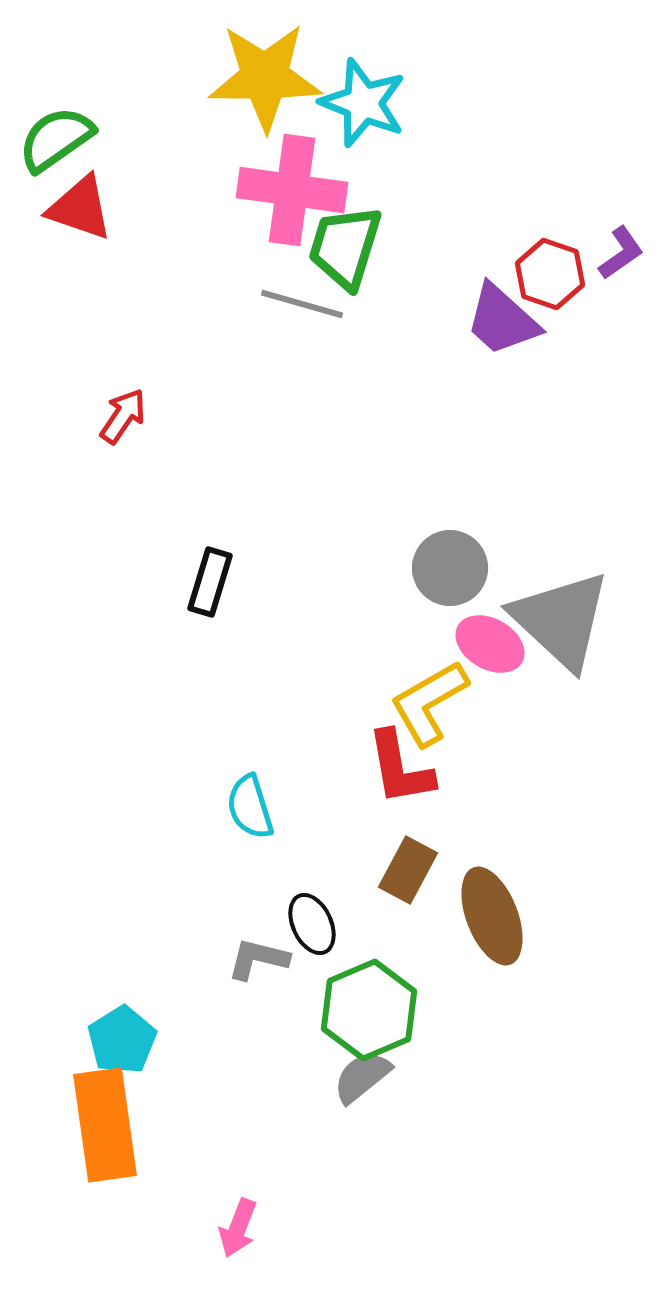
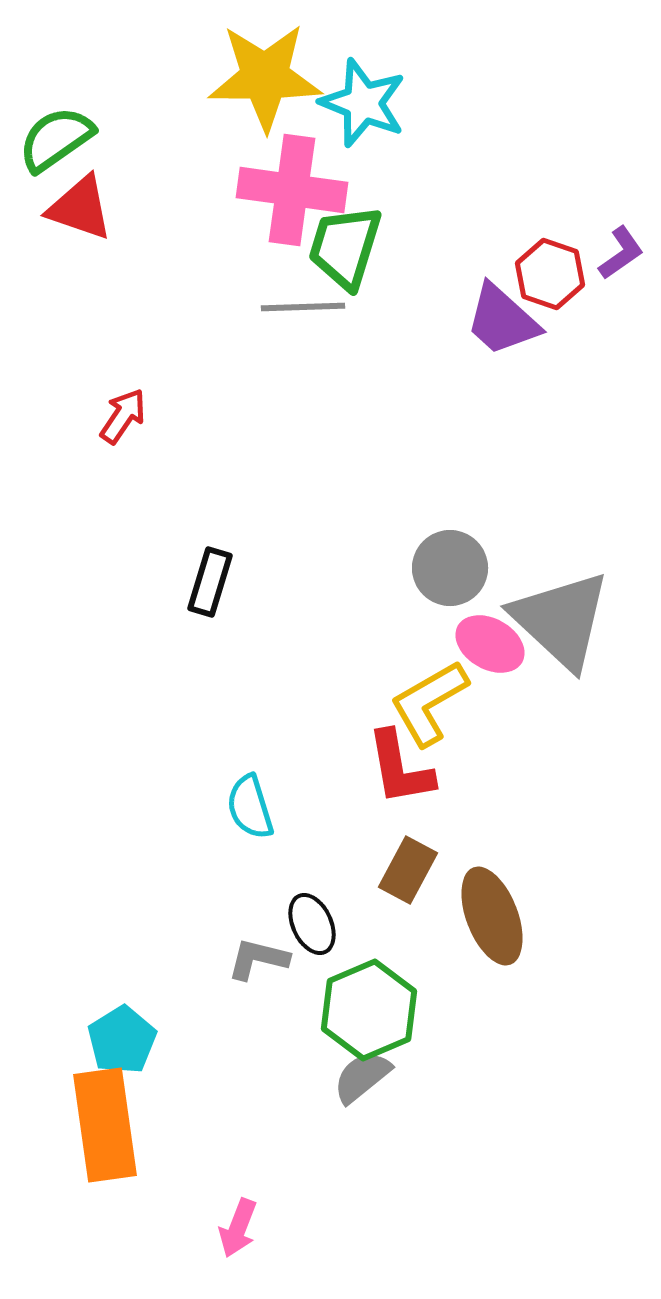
gray line: moved 1 px right, 3 px down; rotated 18 degrees counterclockwise
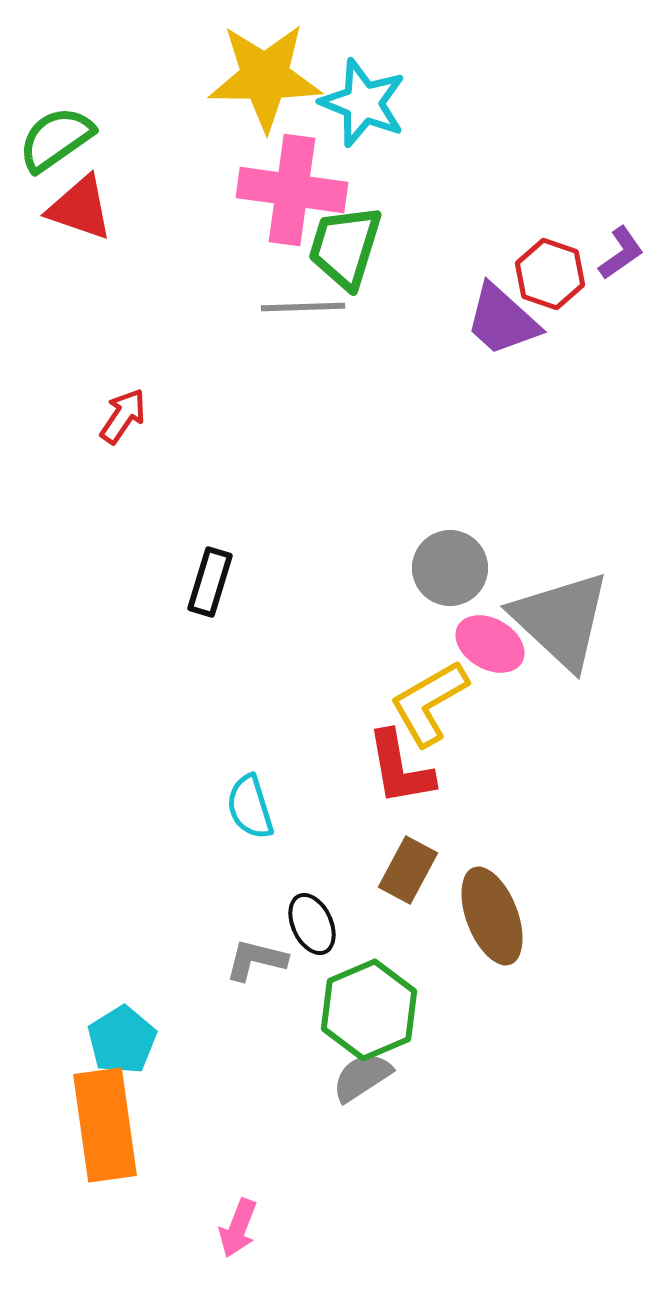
gray L-shape: moved 2 px left, 1 px down
gray semicircle: rotated 6 degrees clockwise
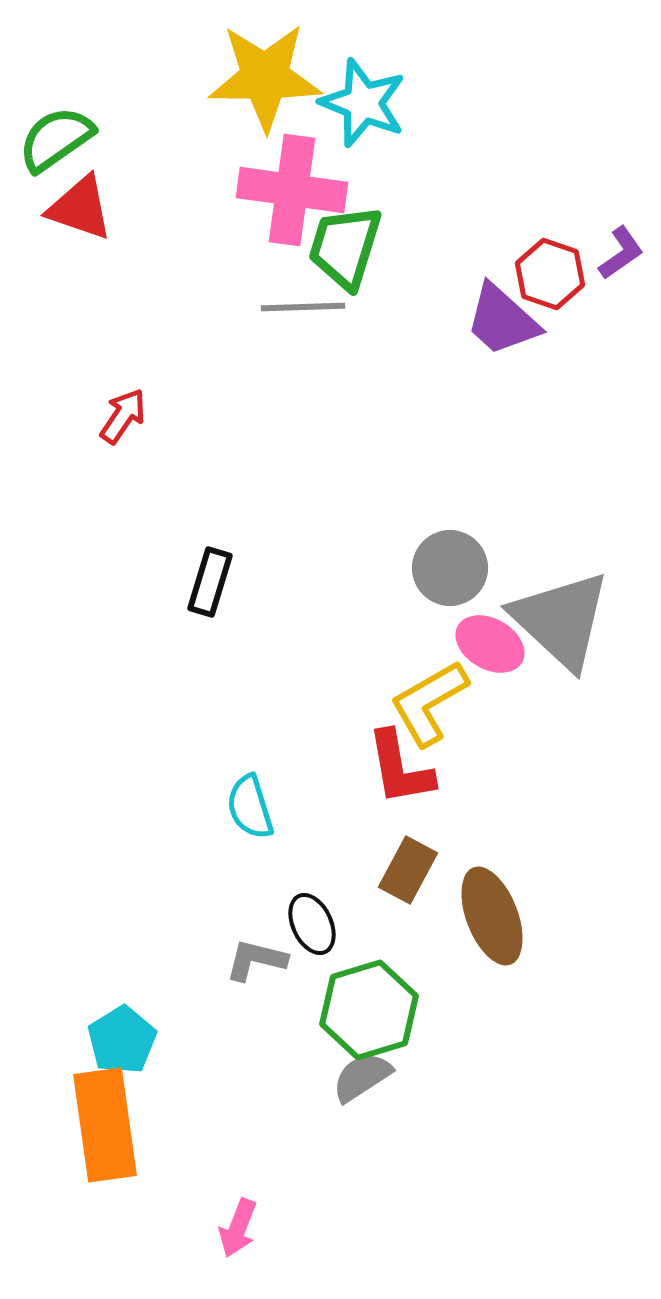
green hexagon: rotated 6 degrees clockwise
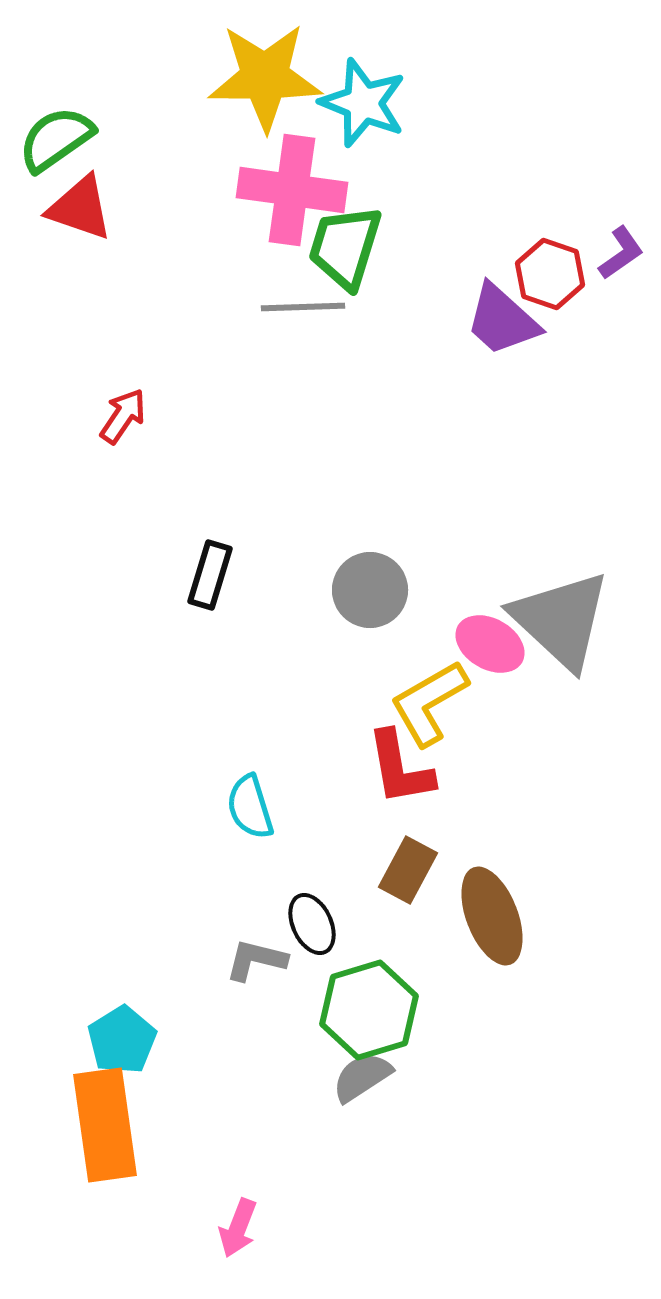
gray circle: moved 80 px left, 22 px down
black rectangle: moved 7 px up
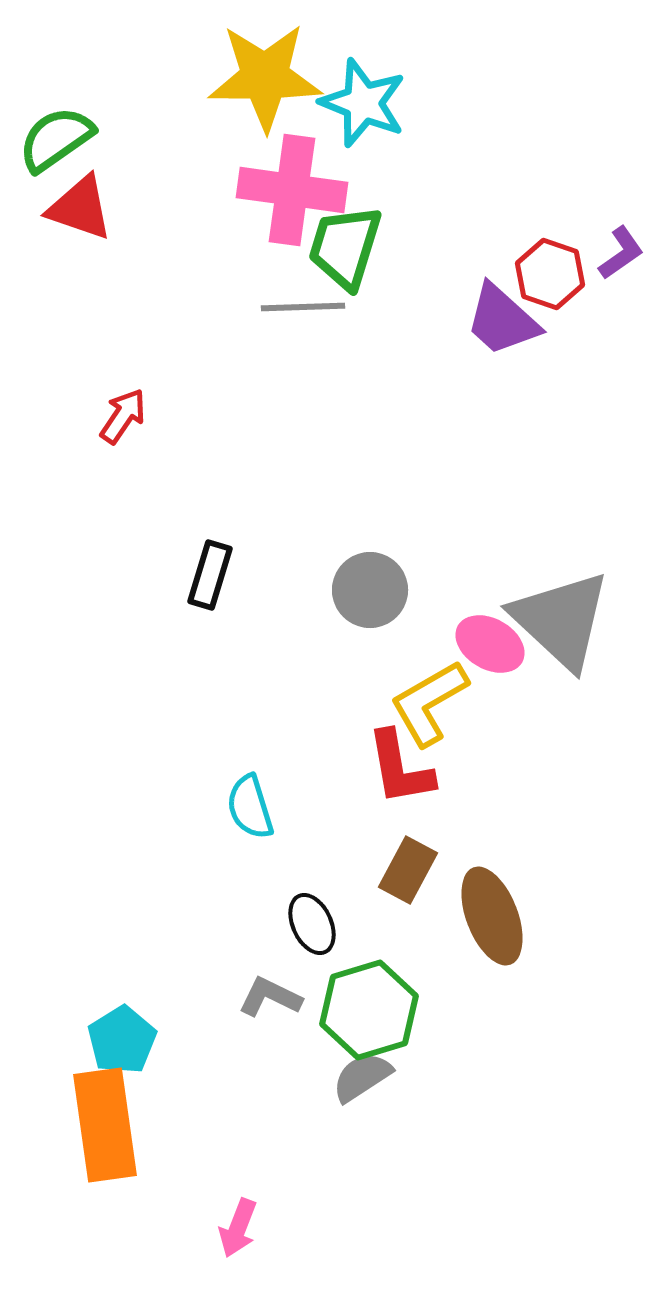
gray L-shape: moved 14 px right, 37 px down; rotated 12 degrees clockwise
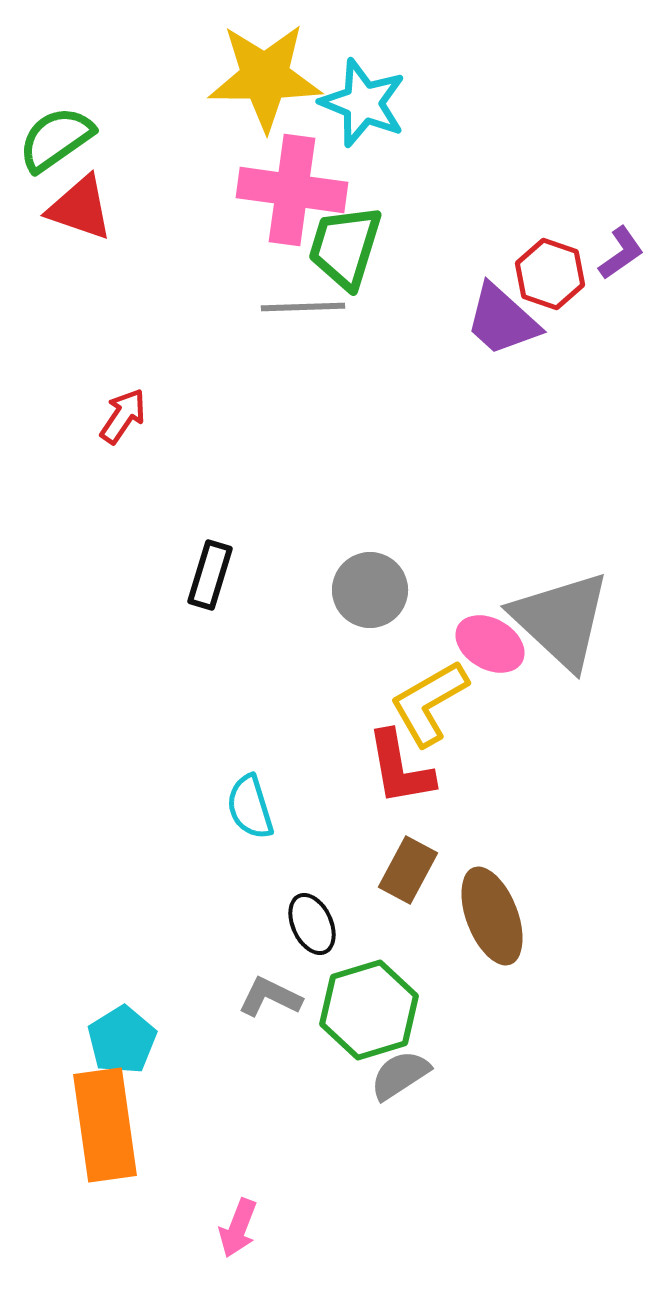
gray semicircle: moved 38 px right, 2 px up
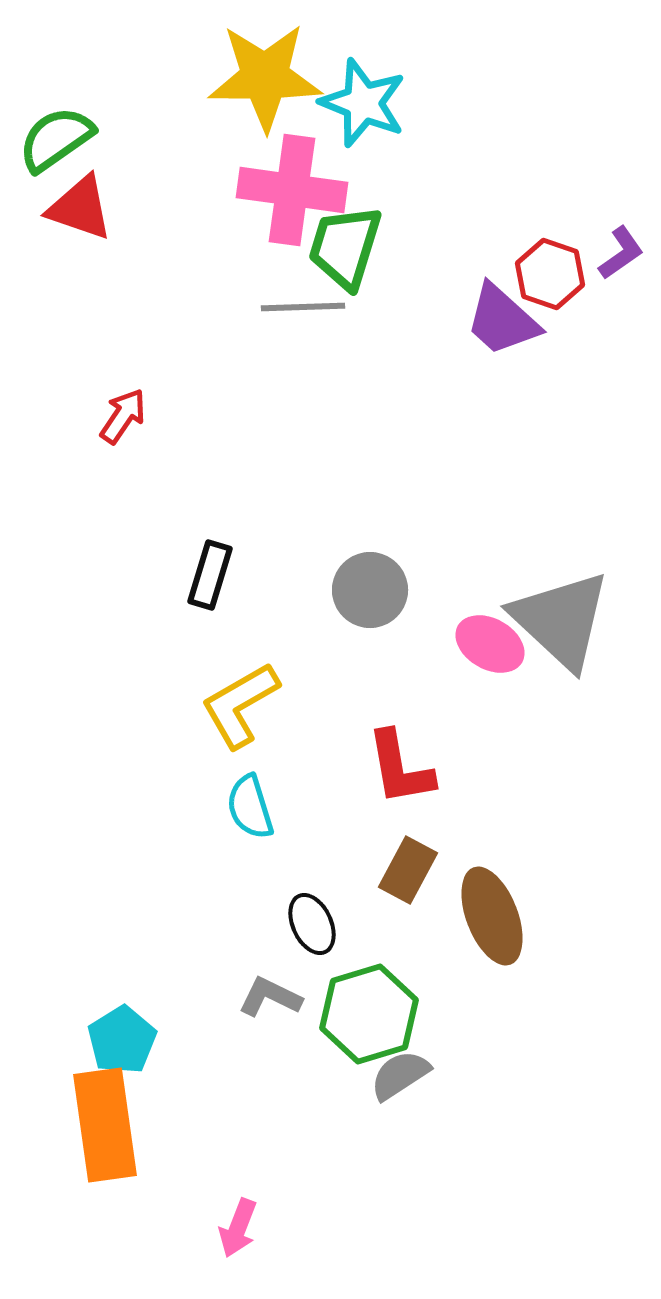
yellow L-shape: moved 189 px left, 2 px down
green hexagon: moved 4 px down
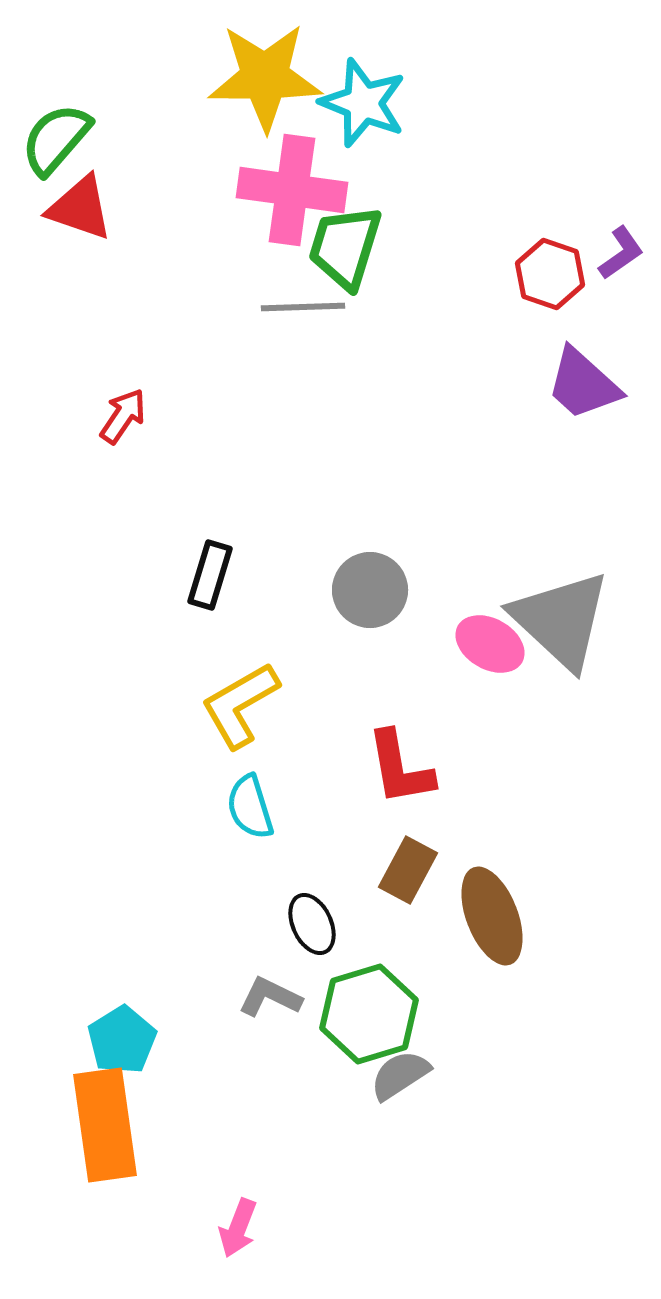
green semicircle: rotated 14 degrees counterclockwise
purple trapezoid: moved 81 px right, 64 px down
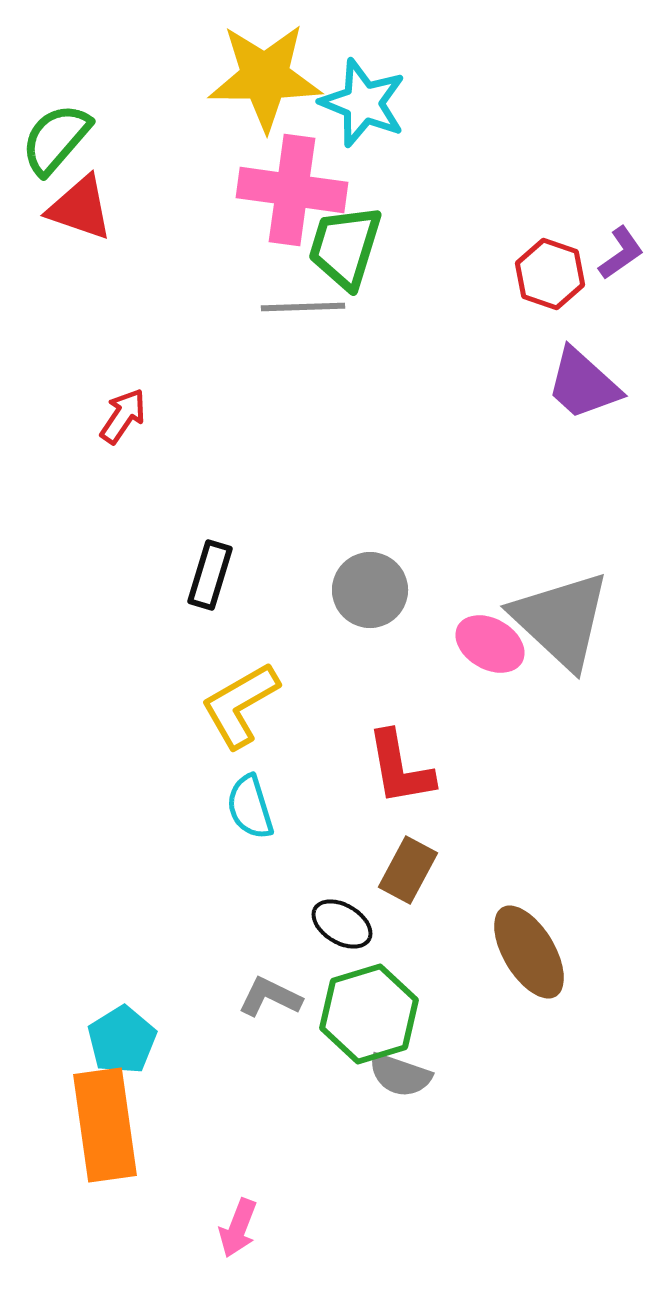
brown ellipse: moved 37 px right, 36 px down; rotated 10 degrees counterclockwise
black ellipse: moved 30 px right; rotated 34 degrees counterclockwise
gray semicircle: rotated 128 degrees counterclockwise
